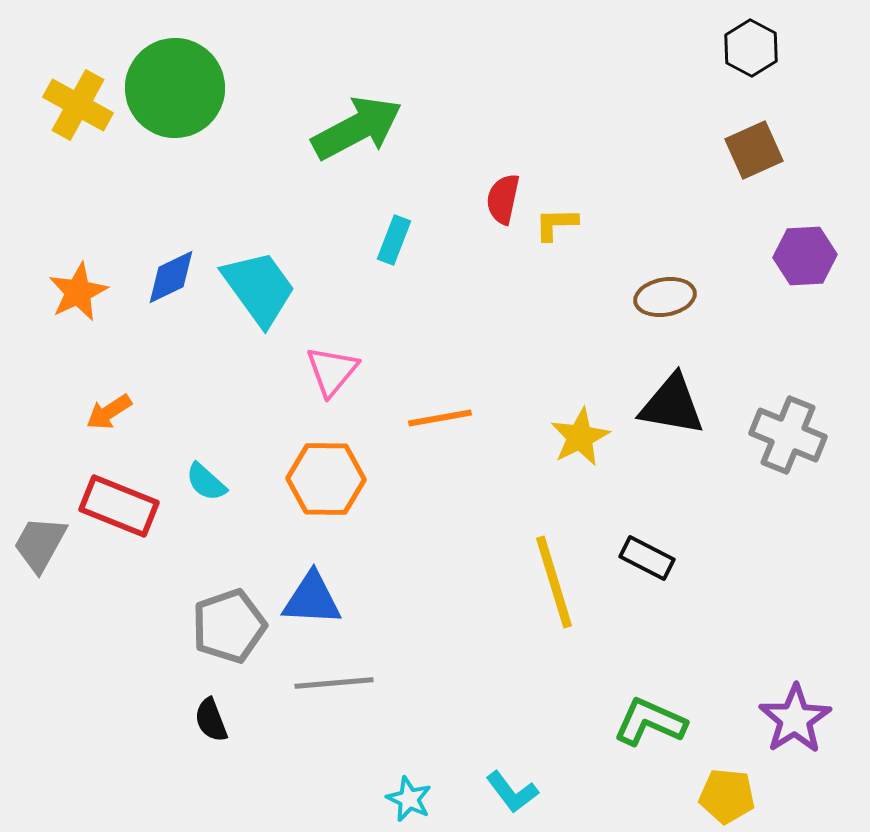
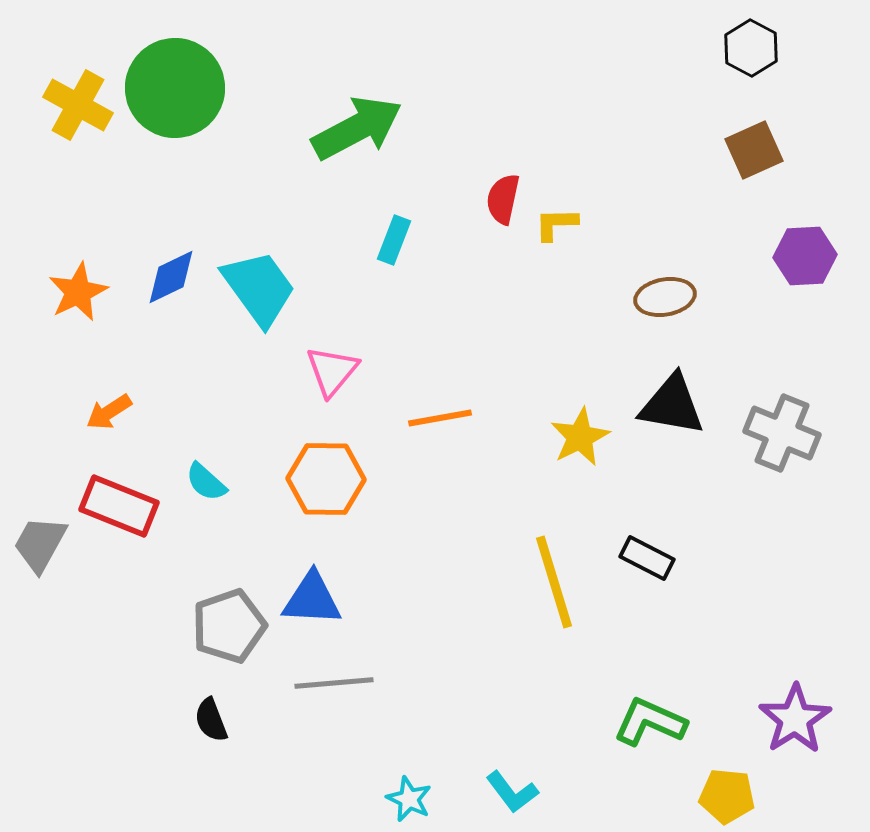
gray cross: moved 6 px left, 2 px up
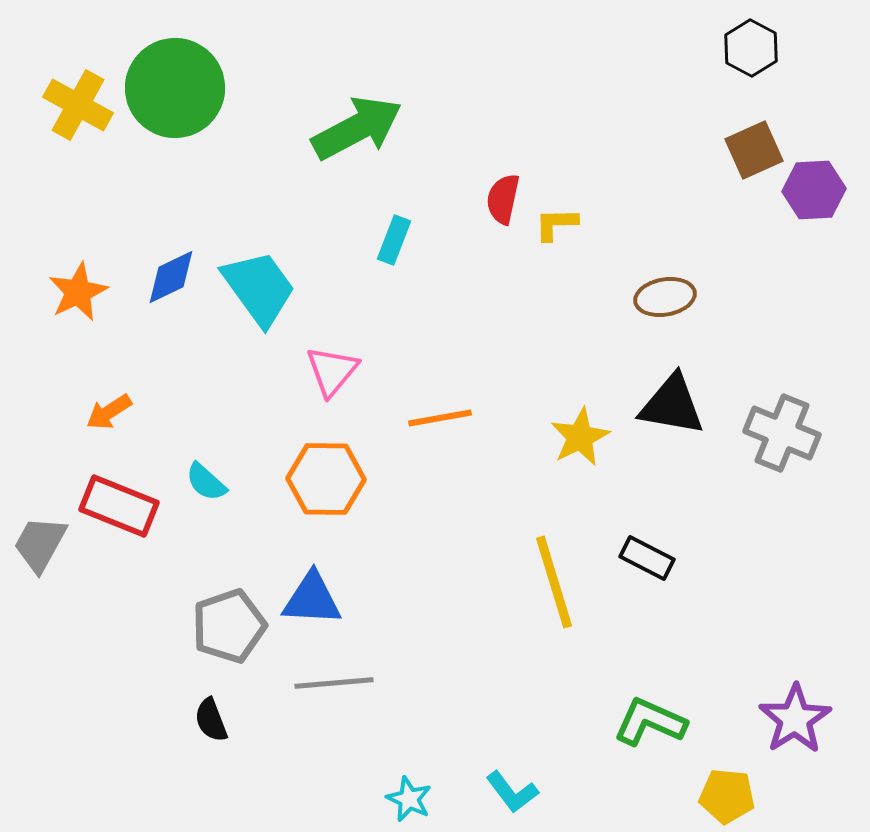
purple hexagon: moved 9 px right, 66 px up
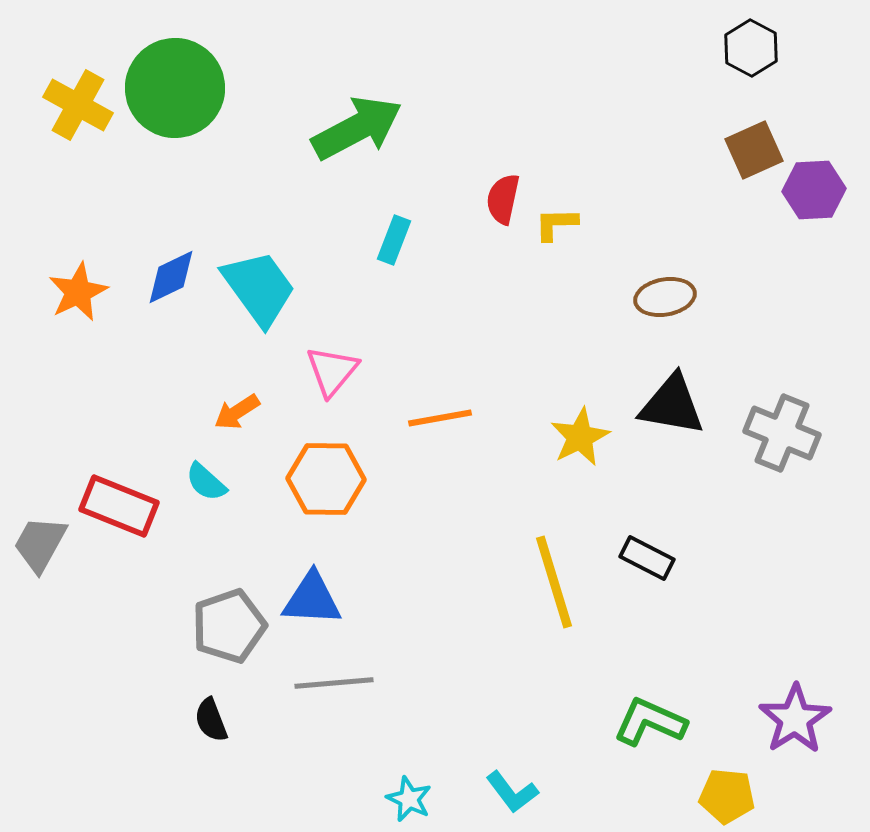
orange arrow: moved 128 px right
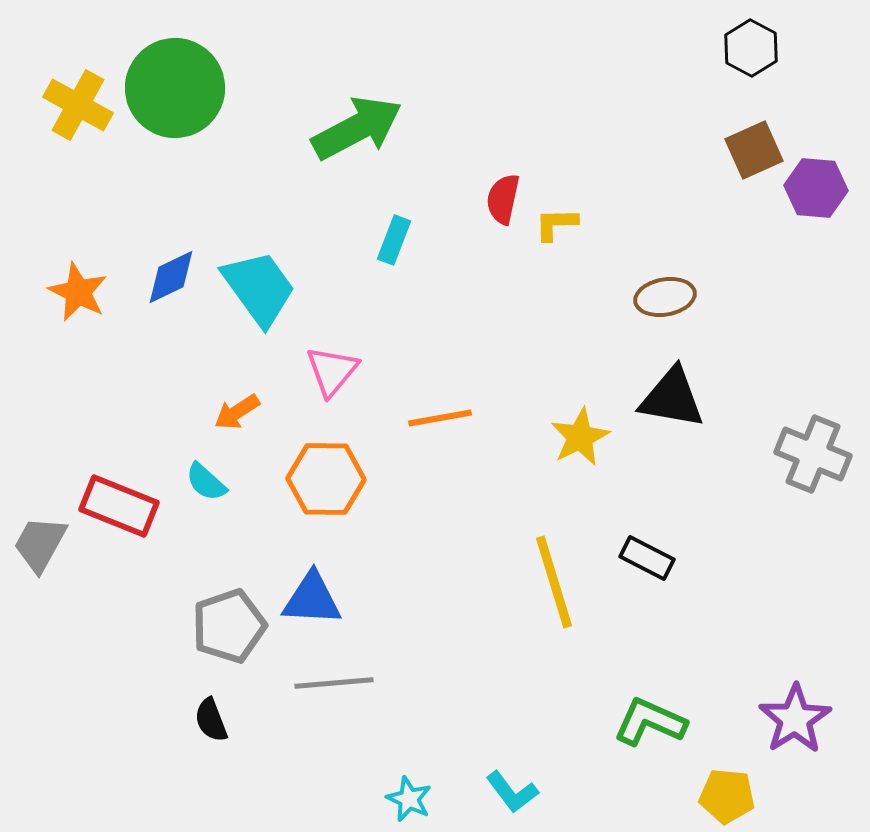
purple hexagon: moved 2 px right, 2 px up; rotated 8 degrees clockwise
orange star: rotated 20 degrees counterclockwise
black triangle: moved 7 px up
gray cross: moved 31 px right, 21 px down
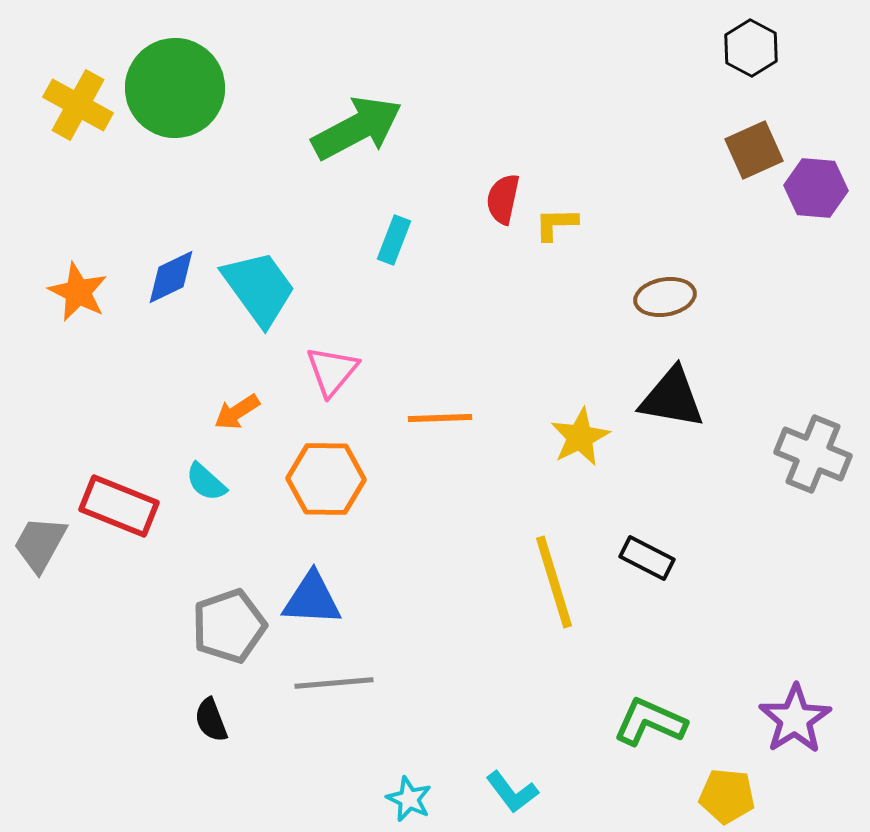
orange line: rotated 8 degrees clockwise
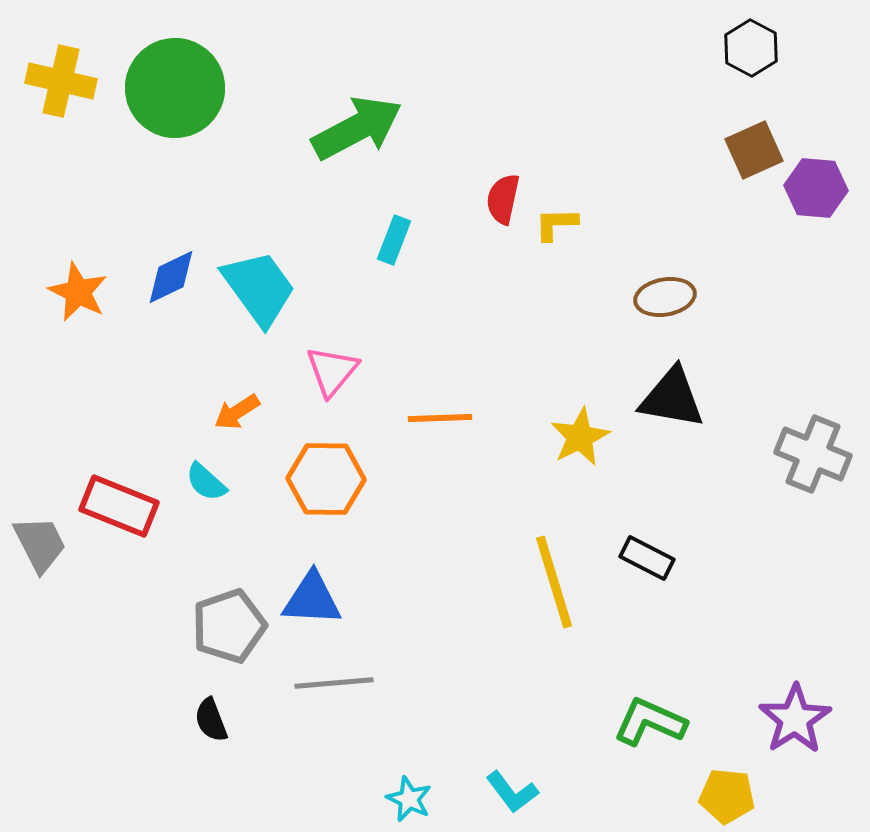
yellow cross: moved 17 px left, 24 px up; rotated 16 degrees counterclockwise
gray trapezoid: rotated 124 degrees clockwise
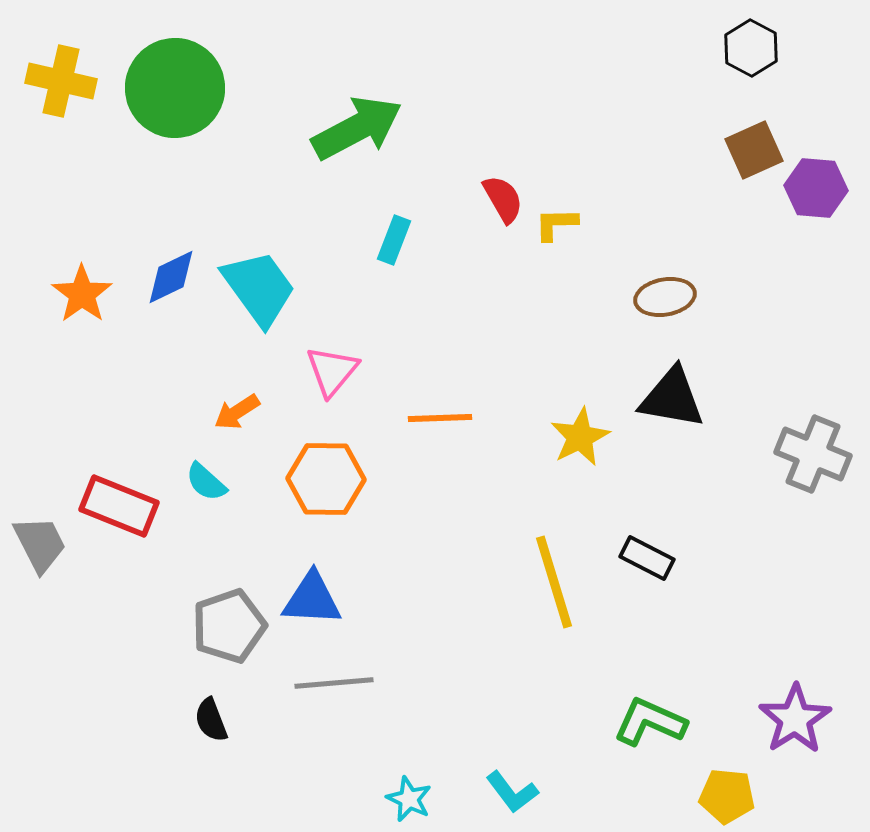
red semicircle: rotated 138 degrees clockwise
orange star: moved 4 px right, 2 px down; rotated 10 degrees clockwise
